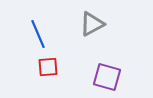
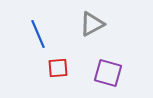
red square: moved 10 px right, 1 px down
purple square: moved 1 px right, 4 px up
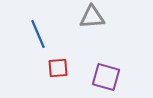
gray triangle: moved 7 px up; rotated 24 degrees clockwise
purple square: moved 2 px left, 4 px down
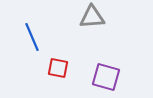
blue line: moved 6 px left, 3 px down
red square: rotated 15 degrees clockwise
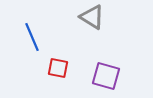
gray triangle: rotated 36 degrees clockwise
purple square: moved 1 px up
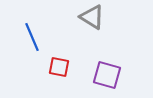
red square: moved 1 px right, 1 px up
purple square: moved 1 px right, 1 px up
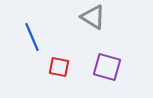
gray triangle: moved 1 px right
purple square: moved 8 px up
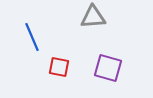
gray triangle: rotated 36 degrees counterclockwise
purple square: moved 1 px right, 1 px down
